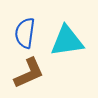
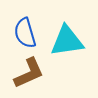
blue semicircle: rotated 24 degrees counterclockwise
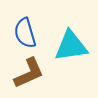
cyan triangle: moved 4 px right, 5 px down
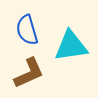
blue semicircle: moved 2 px right, 3 px up
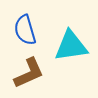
blue semicircle: moved 2 px left
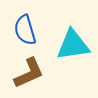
cyan triangle: moved 2 px right, 1 px up
